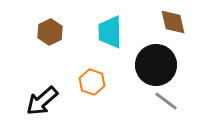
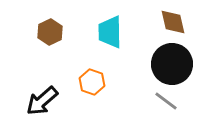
black circle: moved 16 px right, 1 px up
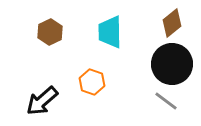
brown diamond: moved 1 px left, 1 px down; rotated 64 degrees clockwise
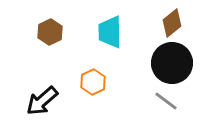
black circle: moved 1 px up
orange hexagon: moved 1 px right; rotated 15 degrees clockwise
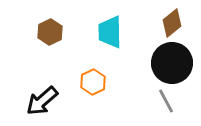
gray line: rotated 25 degrees clockwise
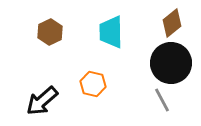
cyan trapezoid: moved 1 px right
black circle: moved 1 px left
orange hexagon: moved 2 px down; rotated 20 degrees counterclockwise
gray line: moved 4 px left, 1 px up
